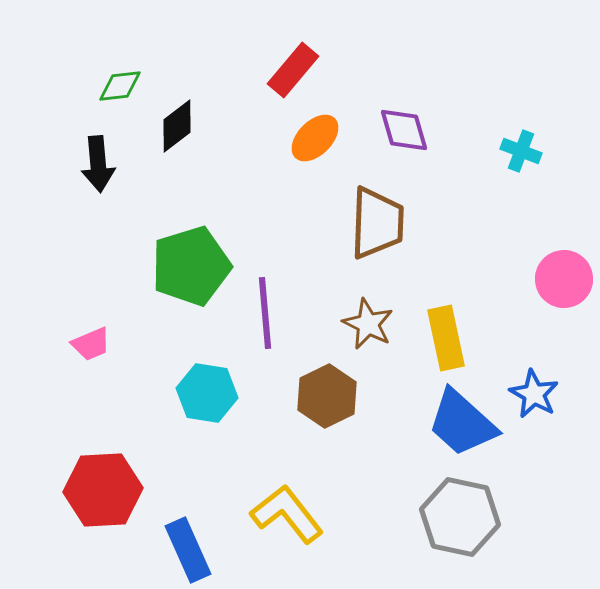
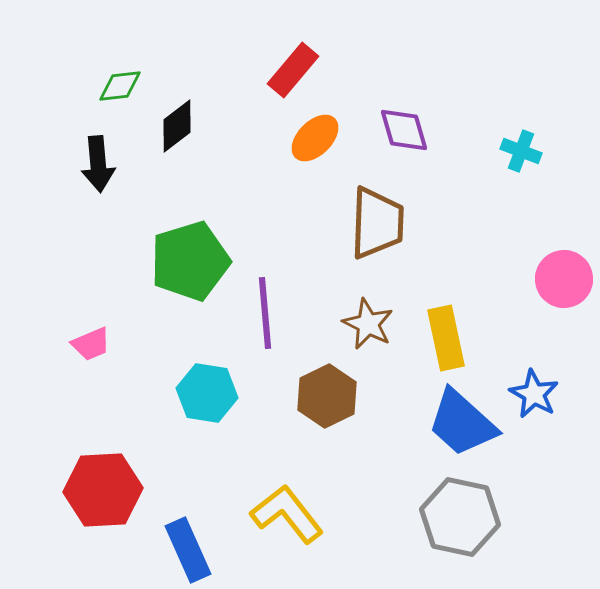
green pentagon: moved 1 px left, 5 px up
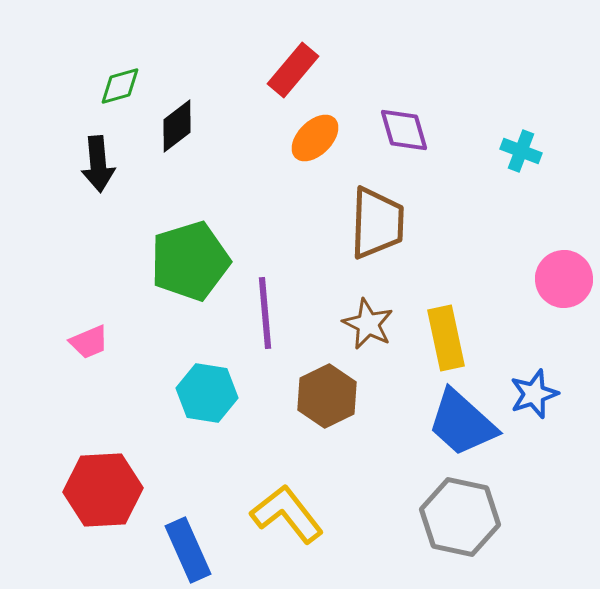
green diamond: rotated 9 degrees counterclockwise
pink trapezoid: moved 2 px left, 2 px up
blue star: rotated 24 degrees clockwise
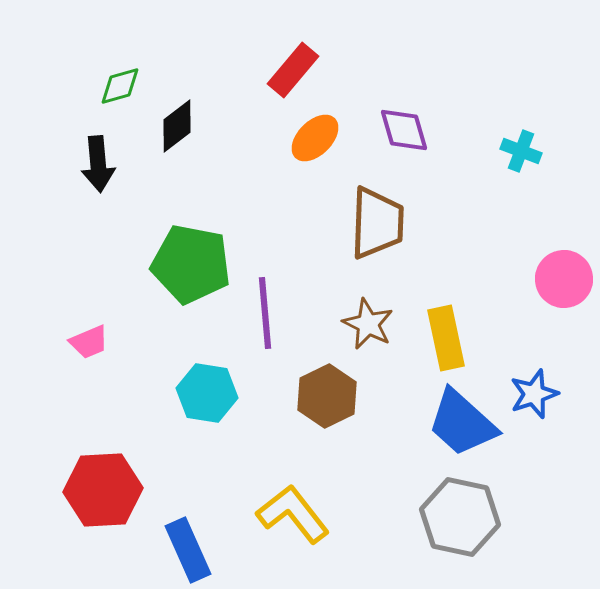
green pentagon: moved 1 px right, 3 px down; rotated 28 degrees clockwise
yellow L-shape: moved 6 px right
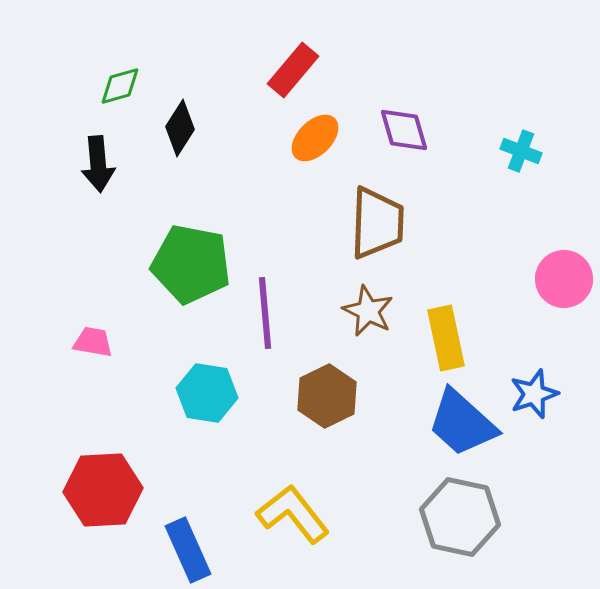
black diamond: moved 3 px right, 2 px down; rotated 20 degrees counterclockwise
brown star: moved 13 px up
pink trapezoid: moved 4 px right; rotated 147 degrees counterclockwise
